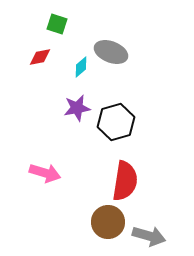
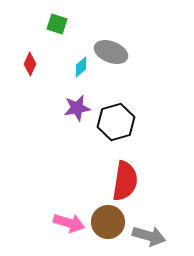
red diamond: moved 10 px left, 7 px down; rotated 55 degrees counterclockwise
pink arrow: moved 24 px right, 50 px down
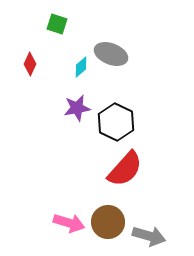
gray ellipse: moved 2 px down
black hexagon: rotated 18 degrees counterclockwise
red semicircle: moved 12 px up; rotated 33 degrees clockwise
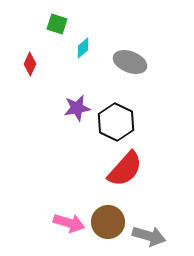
gray ellipse: moved 19 px right, 8 px down
cyan diamond: moved 2 px right, 19 px up
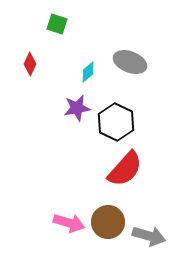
cyan diamond: moved 5 px right, 24 px down
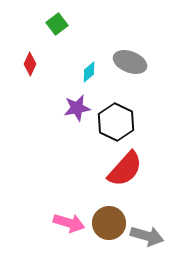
green square: rotated 35 degrees clockwise
cyan diamond: moved 1 px right
brown circle: moved 1 px right, 1 px down
gray arrow: moved 2 px left
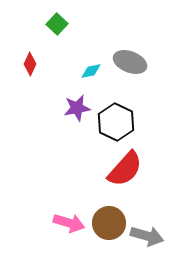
green square: rotated 10 degrees counterclockwise
cyan diamond: moved 2 px right, 1 px up; rotated 30 degrees clockwise
